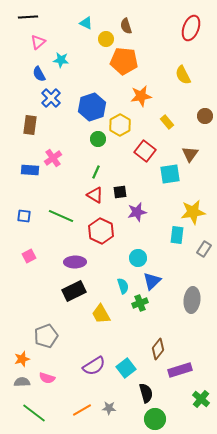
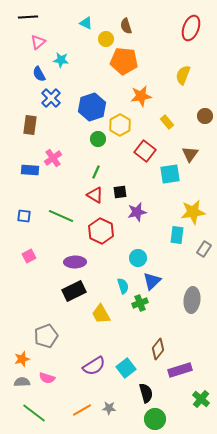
yellow semicircle at (183, 75): rotated 48 degrees clockwise
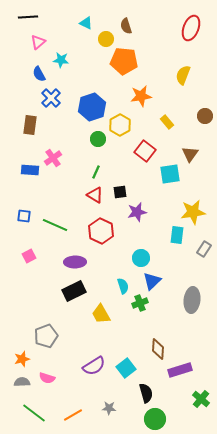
green line at (61, 216): moved 6 px left, 9 px down
cyan circle at (138, 258): moved 3 px right
brown diamond at (158, 349): rotated 35 degrees counterclockwise
orange line at (82, 410): moved 9 px left, 5 px down
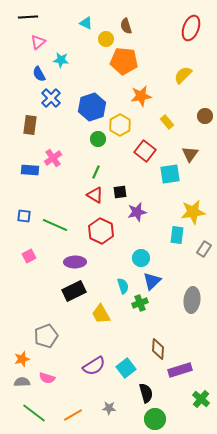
yellow semicircle at (183, 75): rotated 24 degrees clockwise
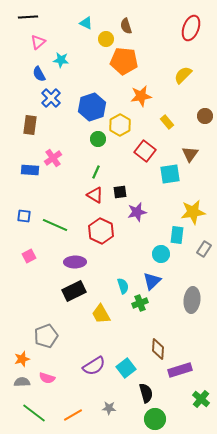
cyan circle at (141, 258): moved 20 px right, 4 px up
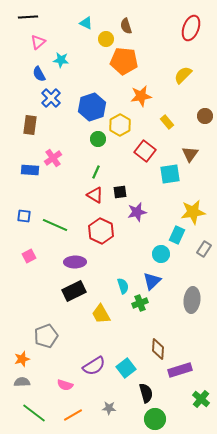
cyan rectangle at (177, 235): rotated 18 degrees clockwise
pink semicircle at (47, 378): moved 18 px right, 7 px down
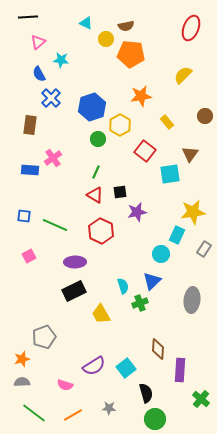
brown semicircle at (126, 26): rotated 84 degrees counterclockwise
orange pentagon at (124, 61): moved 7 px right, 7 px up
gray pentagon at (46, 336): moved 2 px left, 1 px down
purple rectangle at (180, 370): rotated 70 degrees counterclockwise
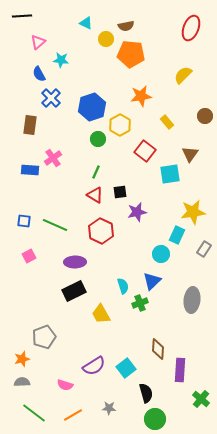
black line at (28, 17): moved 6 px left, 1 px up
blue square at (24, 216): moved 5 px down
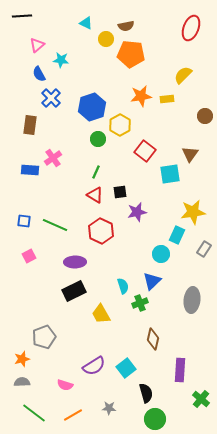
pink triangle at (38, 42): moved 1 px left, 3 px down
yellow rectangle at (167, 122): moved 23 px up; rotated 56 degrees counterclockwise
brown diamond at (158, 349): moved 5 px left, 10 px up; rotated 10 degrees clockwise
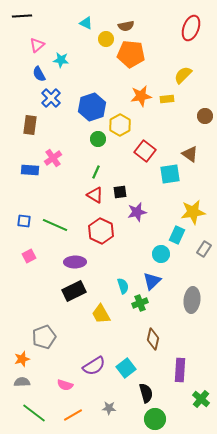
brown triangle at (190, 154): rotated 30 degrees counterclockwise
